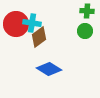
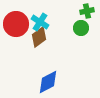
green cross: rotated 16 degrees counterclockwise
cyan cross: moved 8 px right, 1 px up; rotated 24 degrees clockwise
green circle: moved 4 px left, 3 px up
blue diamond: moved 1 px left, 13 px down; rotated 60 degrees counterclockwise
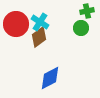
blue diamond: moved 2 px right, 4 px up
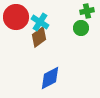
red circle: moved 7 px up
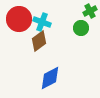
green cross: moved 3 px right; rotated 16 degrees counterclockwise
red circle: moved 3 px right, 2 px down
cyan cross: moved 2 px right; rotated 12 degrees counterclockwise
brown diamond: moved 4 px down
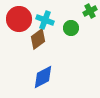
cyan cross: moved 3 px right, 2 px up
green circle: moved 10 px left
brown diamond: moved 1 px left, 2 px up
blue diamond: moved 7 px left, 1 px up
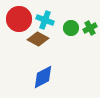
green cross: moved 17 px down
brown diamond: rotated 65 degrees clockwise
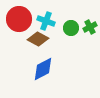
cyan cross: moved 1 px right, 1 px down
green cross: moved 1 px up
blue diamond: moved 8 px up
